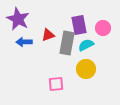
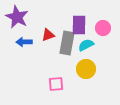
purple star: moved 1 px left, 2 px up
purple rectangle: rotated 12 degrees clockwise
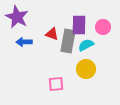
pink circle: moved 1 px up
red triangle: moved 4 px right, 1 px up; rotated 40 degrees clockwise
gray rectangle: moved 1 px right, 2 px up
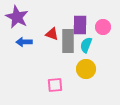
purple rectangle: moved 1 px right
gray rectangle: rotated 10 degrees counterclockwise
cyan semicircle: rotated 42 degrees counterclockwise
pink square: moved 1 px left, 1 px down
